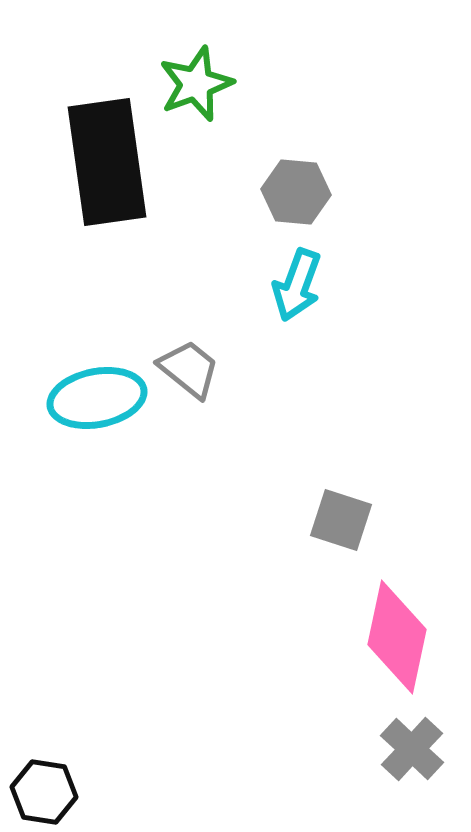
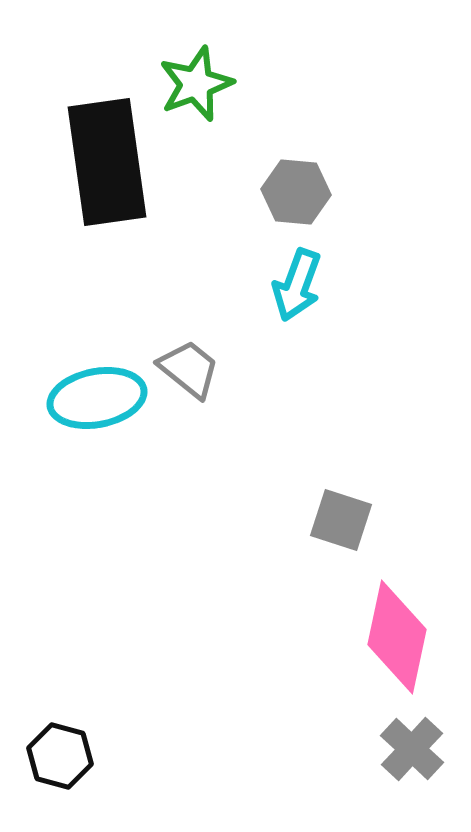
black hexagon: moved 16 px right, 36 px up; rotated 6 degrees clockwise
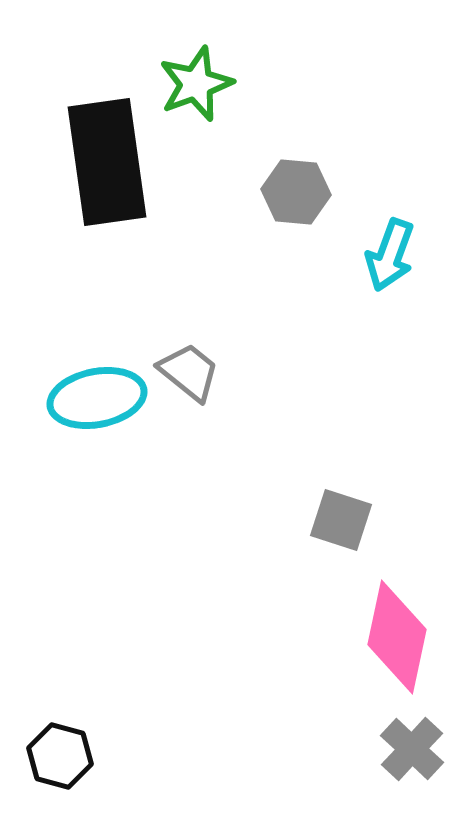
cyan arrow: moved 93 px right, 30 px up
gray trapezoid: moved 3 px down
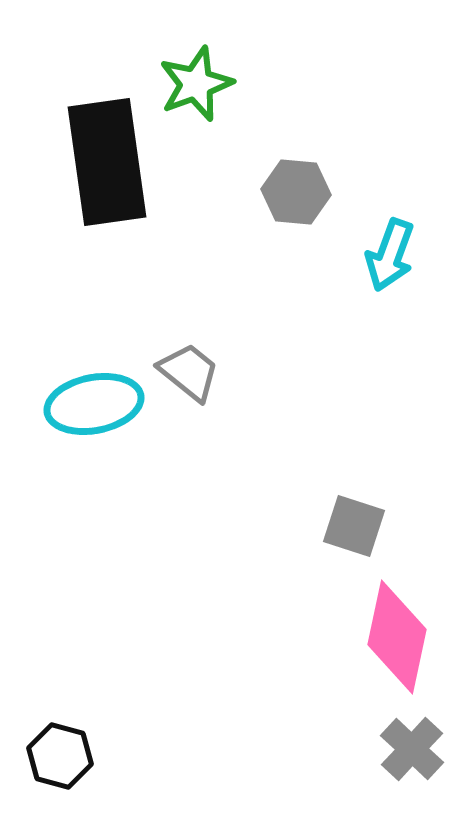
cyan ellipse: moved 3 px left, 6 px down
gray square: moved 13 px right, 6 px down
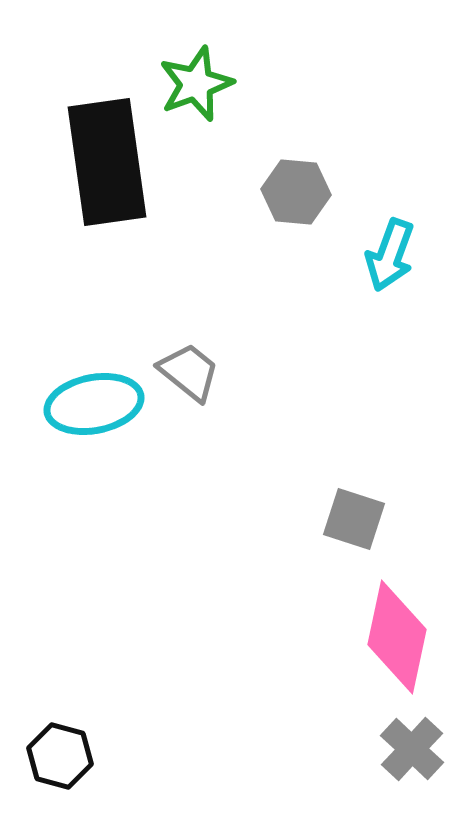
gray square: moved 7 px up
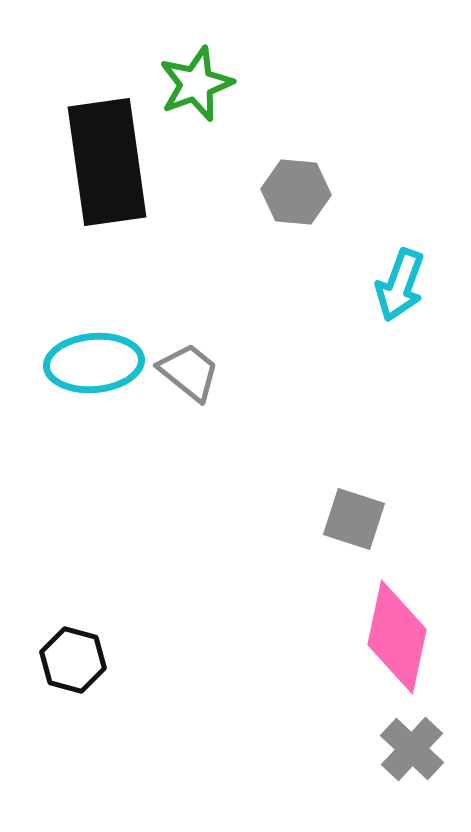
cyan arrow: moved 10 px right, 30 px down
cyan ellipse: moved 41 px up; rotated 6 degrees clockwise
black hexagon: moved 13 px right, 96 px up
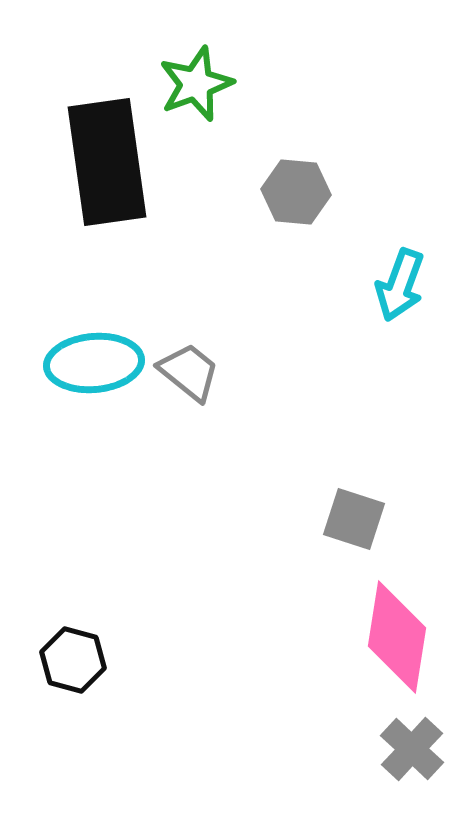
pink diamond: rotated 3 degrees counterclockwise
